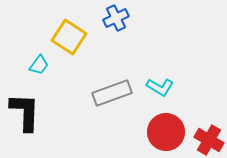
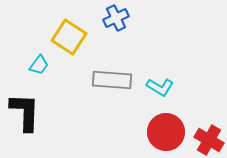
gray rectangle: moved 13 px up; rotated 24 degrees clockwise
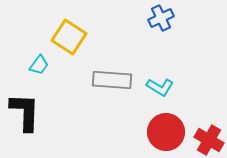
blue cross: moved 45 px right
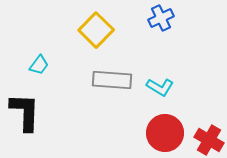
yellow square: moved 27 px right, 7 px up; rotated 12 degrees clockwise
red circle: moved 1 px left, 1 px down
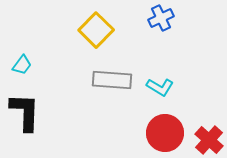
cyan trapezoid: moved 17 px left
red cross: rotated 12 degrees clockwise
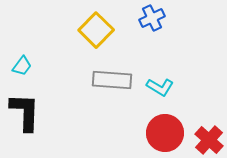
blue cross: moved 9 px left
cyan trapezoid: moved 1 px down
